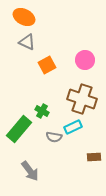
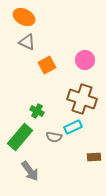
green cross: moved 5 px left
green rectangle: moved 1 px right, 8 px down
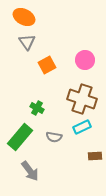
gray triangle: rotated 30 degrees clockwise
green cross: moved 3 px up
cyan rectangle: moved 9 px right
brown rectangle: moved 1 px right, 1 px up
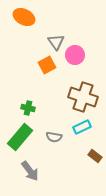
gray triangle: moved 29 px right
pink circle: moved 10 px left, 5 px up
brown cross: moved 1 px right, 2 px up
green cross: moved 9 px left; rotated 16 degrees counterclockwise
brown rectangle: rotated 40 degrees clockwise
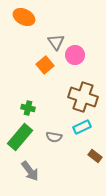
orange square: moved 2 px left; rotated 12 degrees counterclockwise
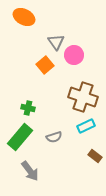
pink circle: moved 1 px left
cyan rectangle: moved 4 px right, 1 px up
gray semicircle: rotated 28 degrees counterclockwise
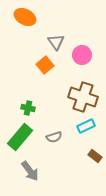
orange ellipse: moved 1 px right
pink circle: moved 8 px right
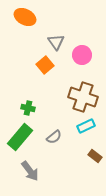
gray semicircle: rotated 21 degrees counterclockwise
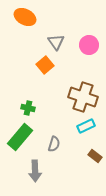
pink circle: moved 7 px right, 10 px up
gray semicircle: moved 7 px down; rotated 35 degrees counterclockwise
gray arrow: moved 5 px right; rotated 35 degrees clockwise
